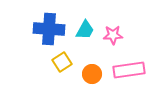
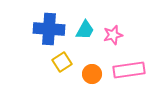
pink star: rotated 12 degrees counterclockwise
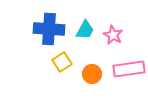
pink star: rotated 30 degrees counterclockwise
pink rectangle: moved 1 px up
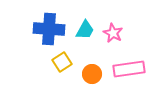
pink star: moved 2 px up
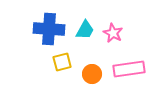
yellow square: rotated 18 degrees clockwise
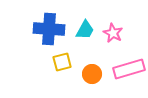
pink rectangle: rotated 8 degrees counterclockwise
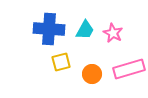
yellow square: moved 1 px left
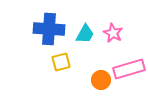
cyan trapezoid: moved 4 px down
orange circle: moved 9 px right, 6 px down
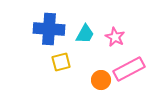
pink star: moved 2 px right, 4 px down
pink rectangle: rotated 12 degrees counterclockwise
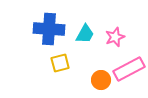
pink star: rotated 24 degrees clockwise
yellow square: moved 1 px left, 1 px down
